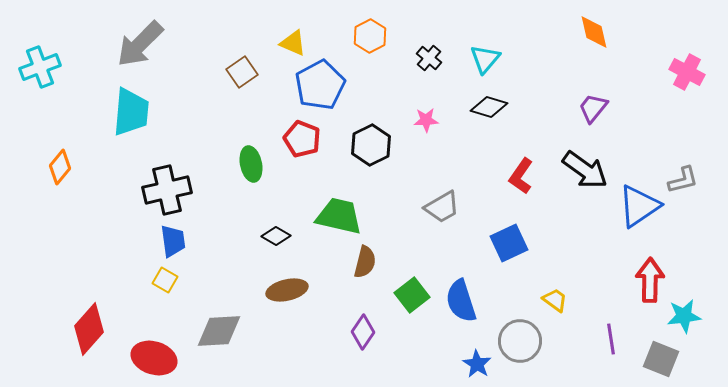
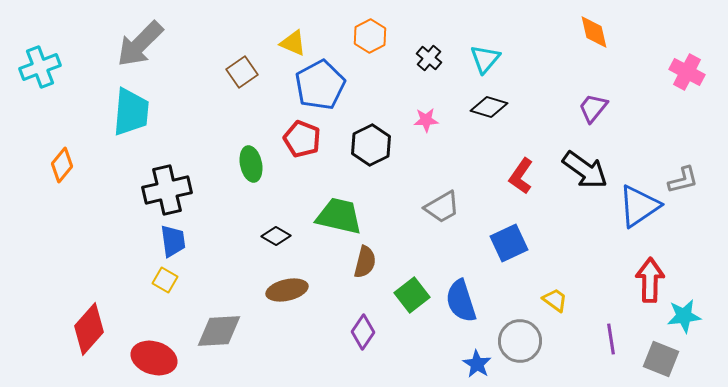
orange diamond at (60, 167): moved 2 px right, 2 px up
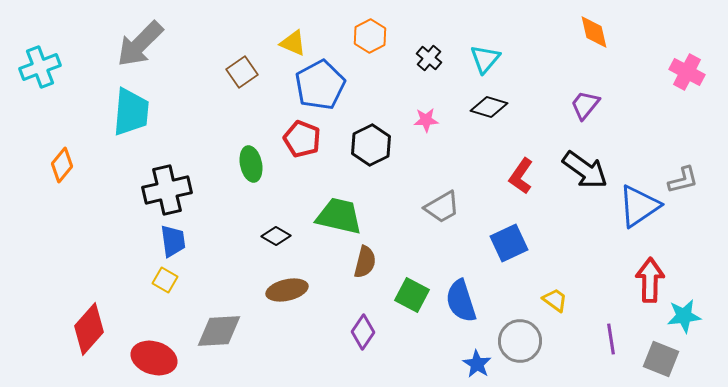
purple trapezoid at (593, 108): moved 8 px left, 3 px up
green square at (412, 295): rotated 24 degrees counterclockwise
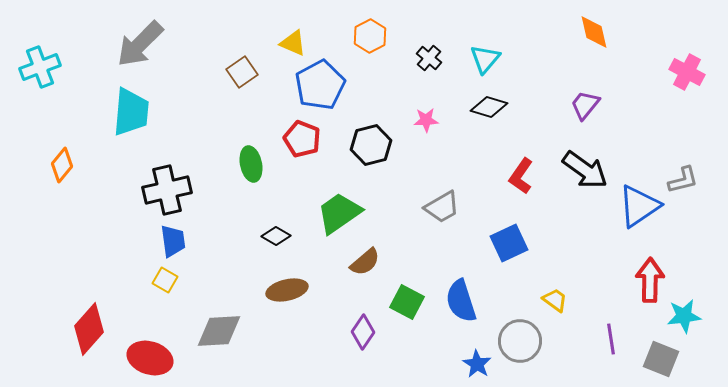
black hexagon at (371, 145): rotated 12 degrees clockwise
green trapezoid at (339, 216): moved 3 px up; rotated 48 degrees counterclockwise
brown semicircle at (365, 262): rotated 36 degrees clockwise
green square at (412, 295): moved 5 px left, 7 px down
red ellipse at (154, 358): moved 4 px left
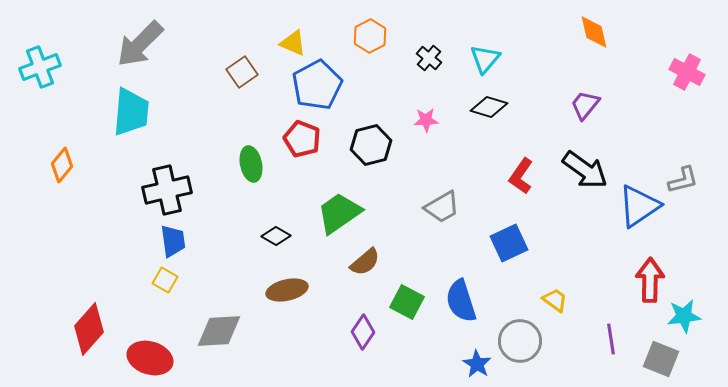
blue pentagon at (320, 85): moved 3 px left
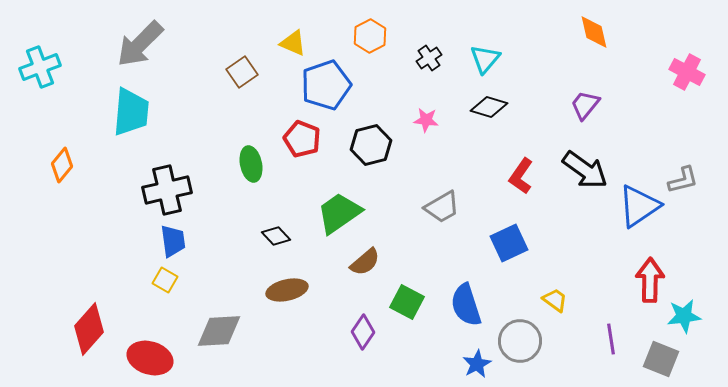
black cross at (429, 58): rotated 15 degrees clockwise
blue pentagon at (317, 85): moved 9 px right; rotated 9 degrees clockwise
pink star at (426, 120): rotated 10 degrees clockwise
black diamond at (276, 236): rotated 16 degrees clockwise
blue semicircle at (461, 301): moved 5 px right, 4 px down
blue star at (477, 364): rotated 12 degrees clockwise
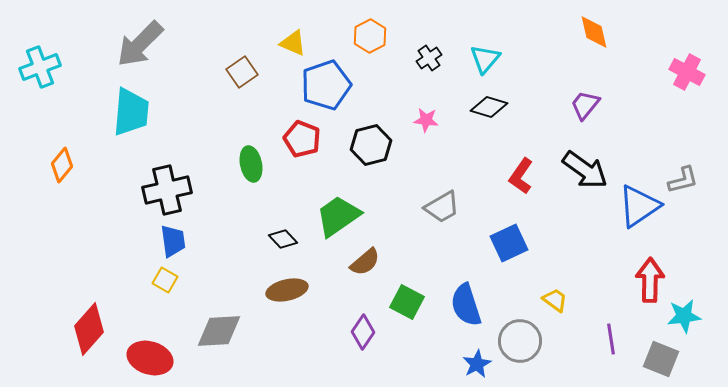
green trapezoid at (339, 213): moved 1 px left, 3 px down
black diamond at (276, 236): moved 7 px right, 3 px down
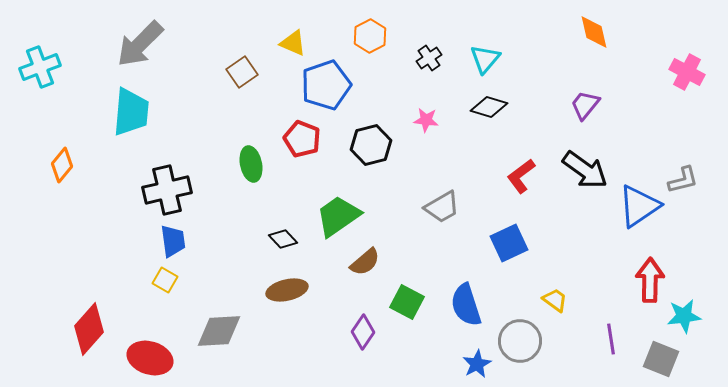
red L-shape at (521, 176): rotated 18 degrees clockwise
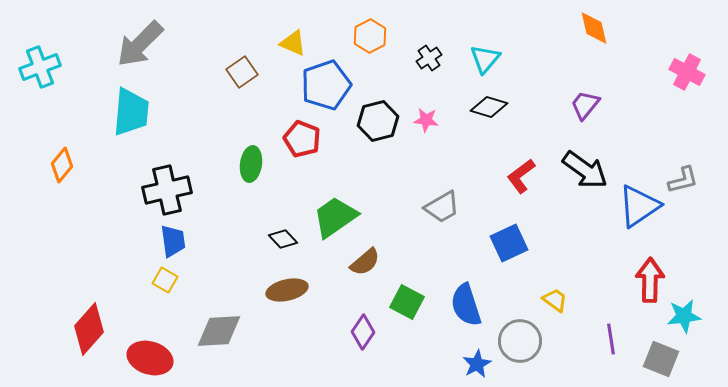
orange diamond at (594, 32): moved 4 px up
black hexagon at (371, 145): moved 7 px right, 24 px up
green ellipse at (251, 164): rotated 20 degrees clockwise
green trapezoid at (338, 216): moved 3 px left, 1 px down
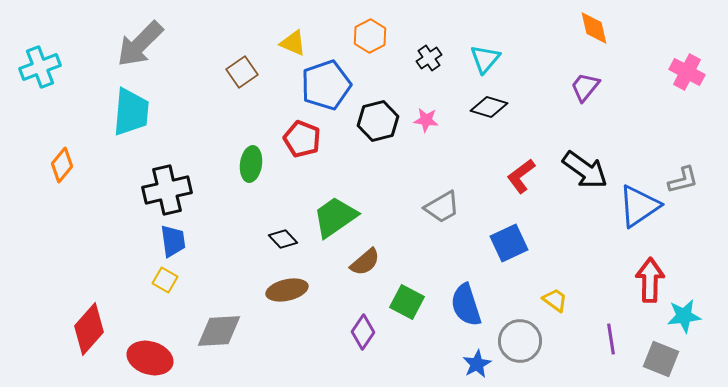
purple trapezoid at (585, 105): moved 18 px up
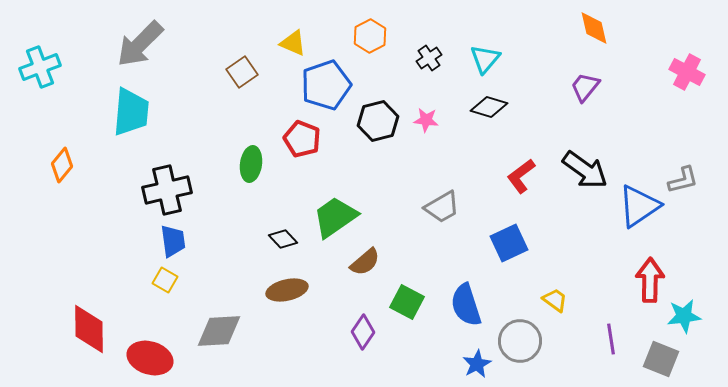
red diamond at (89, 329): rotated 42 degrees counterclockwise
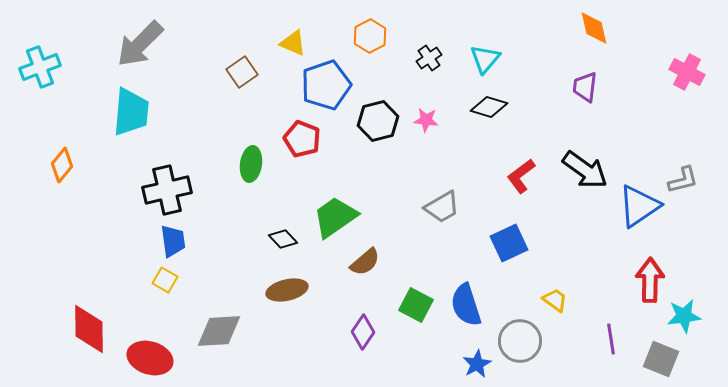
purple trapezoid at (585, 87): rotated 32 degrees counterclockwise
green square at (407, 302): moved 9 px right, 3 px down
